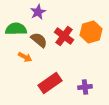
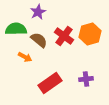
orange hexagon: moved 1 px left, 2 px down
purple cross: moved 1 px right, 8 px up
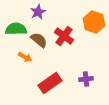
orange hexagon: moved 4 px right, 12 px up; rotated 25 degrees counterclockwise
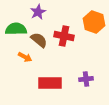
red cross: rotated 24 degrees counterclockwise
red rectangle: rotated 35 degrees clockwise
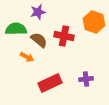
purple star: rotated 14 degrees clockwise
orange arrow: moved 2 px right
red rectangle: rotated 25 degrees counterclockwise
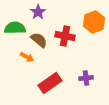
purple star: rotated 21 degrees counterclockwise
orange hexagon: rotated 20 degrees clockwise
green semicircle: moved 1 px left, 1 px up
red cross: moved 1 px right
purple cross: moved 1 px up
red rectangle: rotated 10 degrees counterclockwise
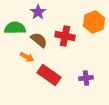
red rectangle: moved 1 px left, 8 px up; rotated 70 degrees clockwise
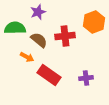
purple star: rotated 14 degrees clockwise
red cross: rotated 18 degrees counterclockwise
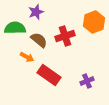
purple star: moved 2 px left
red cross: rotated 12 degrees counterclockwise
purple cross: moved 1 px right, 3 px down; rotated 16 degrees counterclockwise
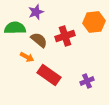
orange hexagon: rotated 15 degrees clockwise
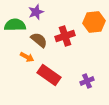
green semicircle: moved 3 px up
